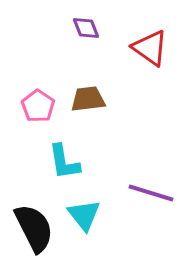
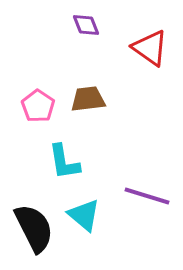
purple diamond: moved 3 px up
purple line: moved 4 px left, 3 px down
cyan triangle: rotated 12 degrees counterclockwise
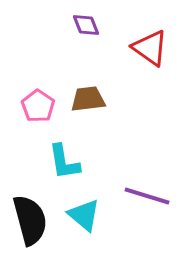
black semicircle: moved 4 px left, 8 px up; rotated 12 degrees clockwise
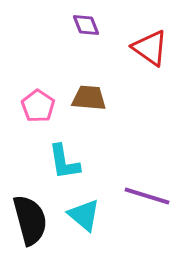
brown trapezoid: moved 1 px right, 1 px up; rotated 12 degrees clockwise
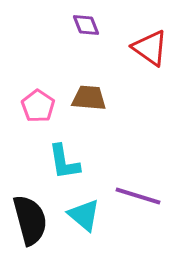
purple line: moved 9 px left
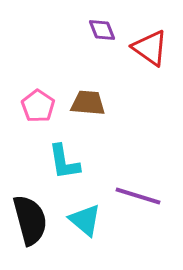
purple diamond: moved 16 px right, 5 px down
brown trapezoid: moved 1 px left, 5 px down
cyan triangle: moved 1 px right, 5 px down
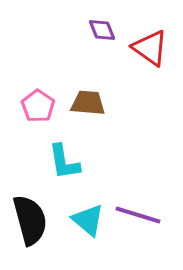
purple line: moved 19 px down
cyan triangle: moved 3 px right
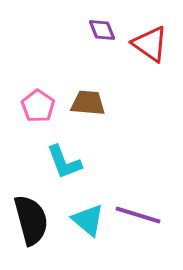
red triangle: moved 4 px up
cyan L-shape: rotated 12 degrees counterclockwise
black semicircle: moved 1 px right
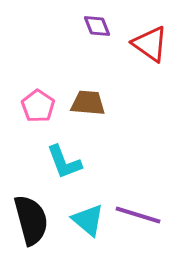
purple diamond: moved 5 px left, 4 px up
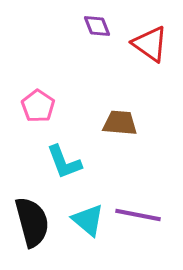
brown trapezoid: moved 32 px right, 20 px down
purple line: rotated 6 degrees counterclockwise
black semicircle: moved 1 px right, 2 px down
